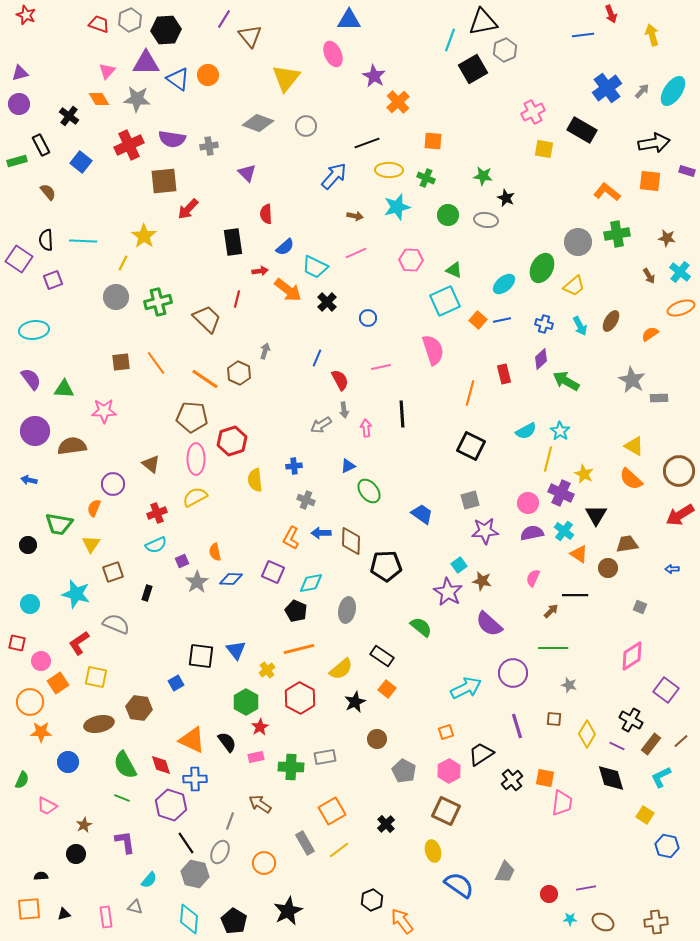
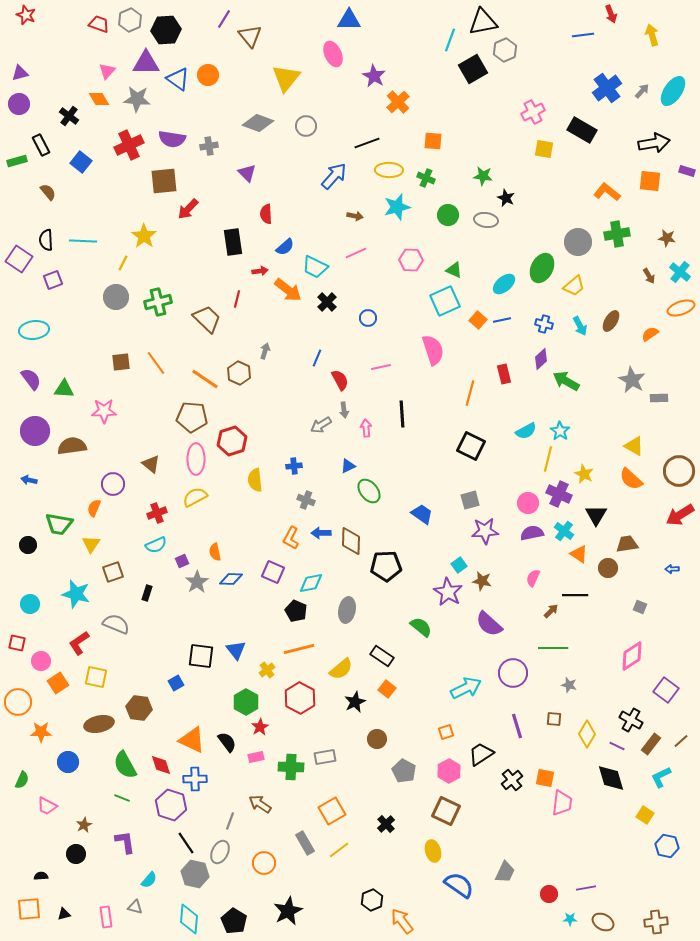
purple cross at (561, 493): moved 2 px left, 1 px down
orange circle at (30, 702): moved 12 px left
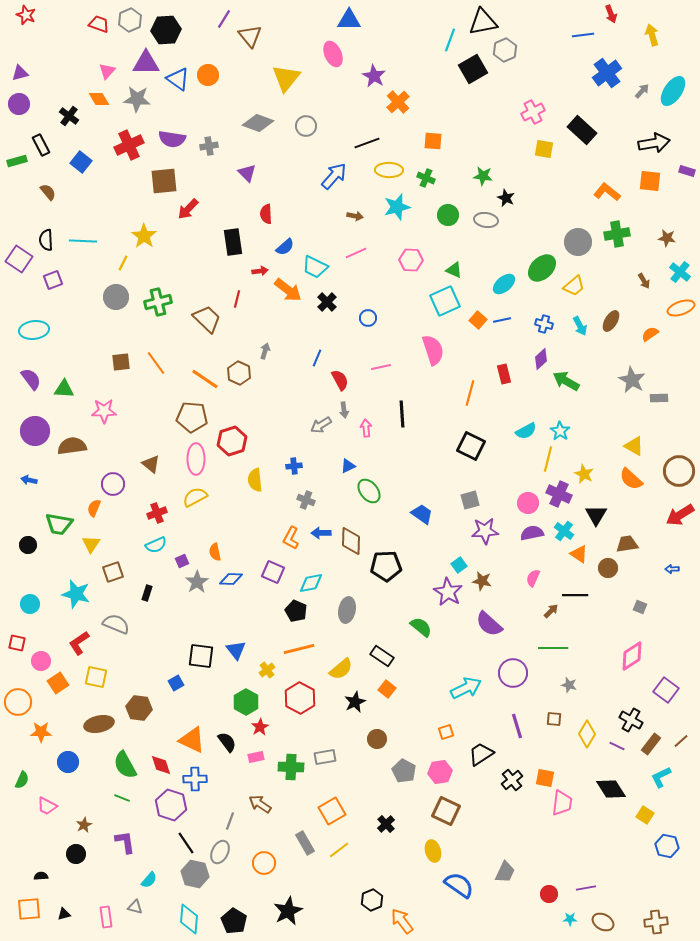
blue cross at (607, 88): moved 15 px up
black rectangle at (582, 130): rotated 12 degrees clockwise
green ellipse at (542, 268): rotated 20 degrees clockwise
brown arrow at (649, 276): moved 5 px left, 5 px down
pink hexagon at (449, 771): moved 9 px left, 1 px down; rotated 20 degrees clockwise
black diamond at (611, 778): moved 11 px down; rotated 16 degrees counterclockwise
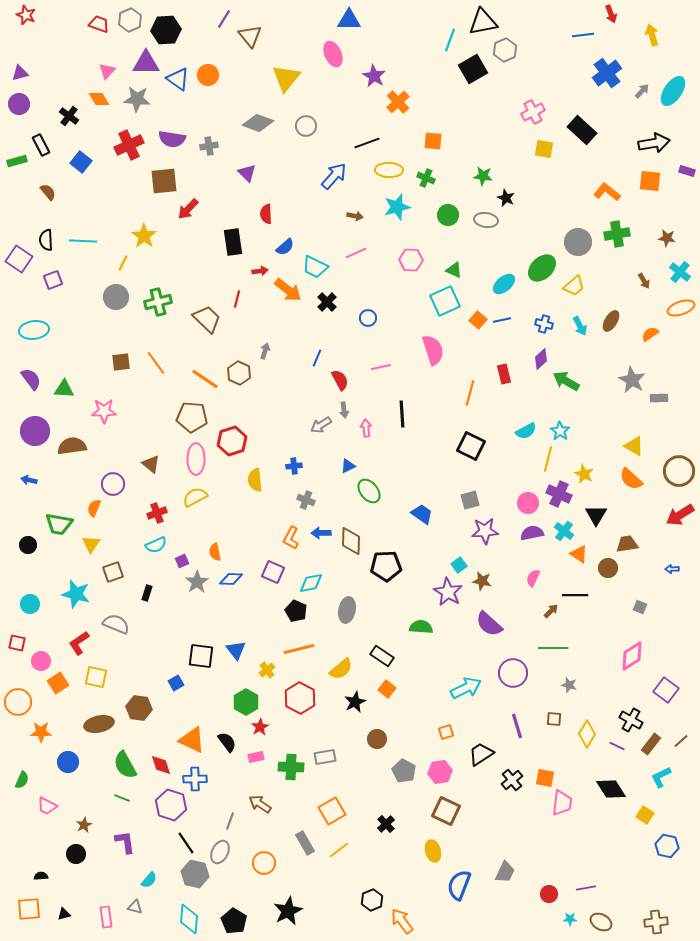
green semicircle at (421, 627): rotated 35 degrees counterclockwise
blue semicircle at (459, 885): rotated 104 degrees counterclockwise
brown ellipse at (603, 922): moved 2 px left
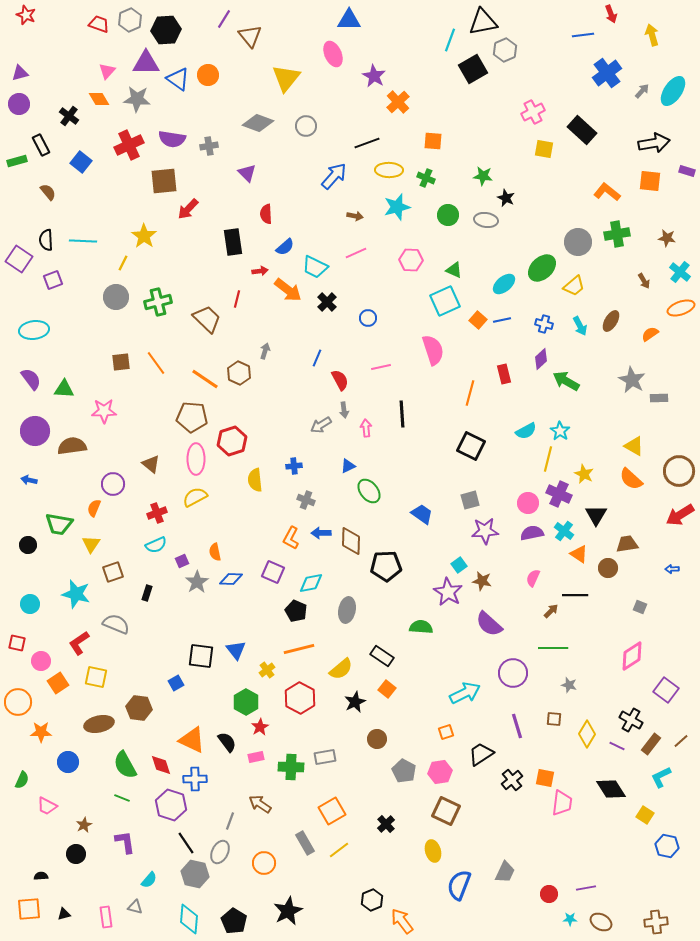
cyan arrow at (466, 688): moved 1 px left, 5 px down
